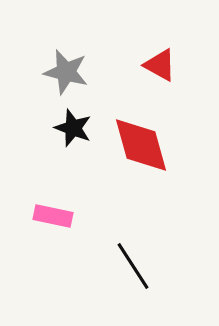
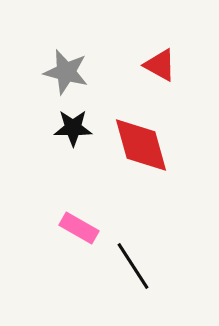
black star: rotated 21 degrees counterclockwise
pink rectangle: moved 26 px right, 12 px down; rotated 18 degrees clockwise
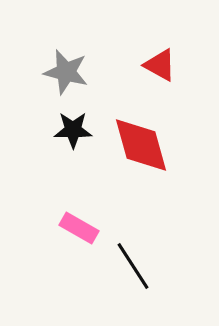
black star: moved 2 px down
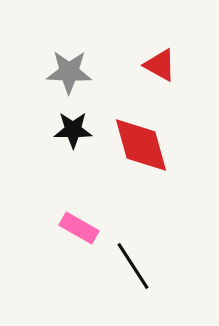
gray star: moved 3 px right; rotated 12 degrees counterclockwise
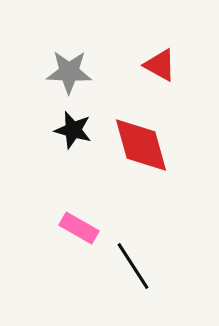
black star: rotated 15 degrees clockwise
